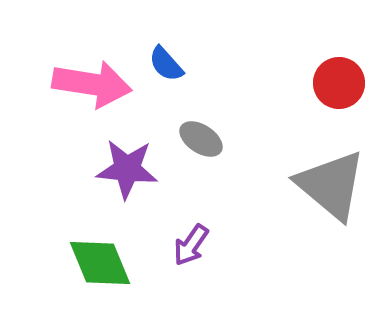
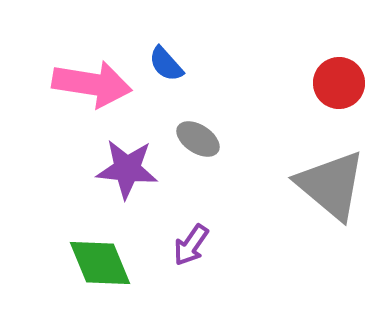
gray ellipse: moved 3 px left
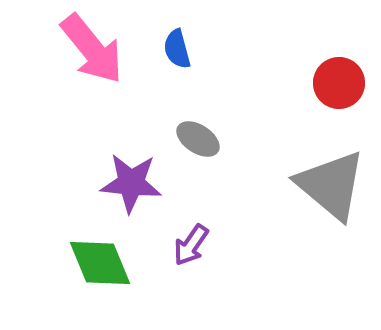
blue semicircle: moved 11 px right, 15 px up; rotated 27 degrees clockwise
pink arrow: moved 35 px up; rotated 42 degrees clockwise
purple star: moved 4 px right, 14 px down
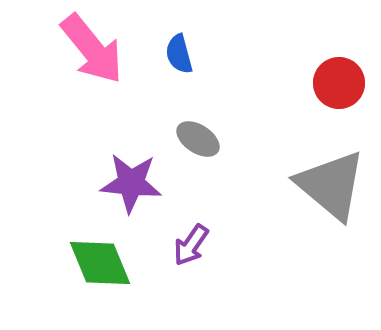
blue semicircle: moved 2 px right, 5 px down
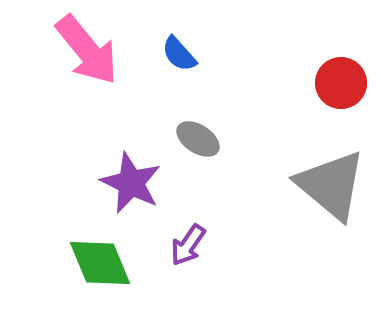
pink arrow: moved 5 px left, 1 px down
blue semicircle: rotated 27 degrees counterclockwise
red circle: moved 2 px right
purple star: rotated 20 degrees clockwise
purple arrow: moved 3 px left
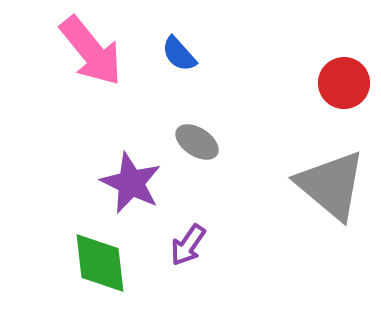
pink arrow: moved 4 px right, 1 px down
red circle: moved 3 px right
gray ellipse: moved 1 px left, 3 px down
green diamond: rotated 16 degrees clockwise
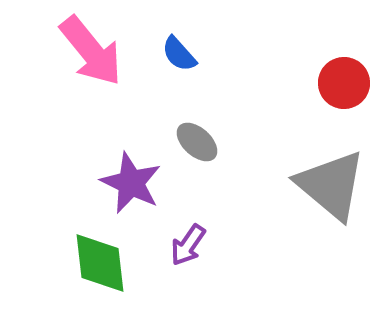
gray ellipse: rotated 9 degrees clockwise
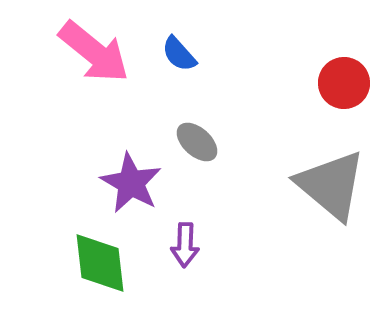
pink arrow: moved 3 px right, 1 px down; rotated 12 degrees counterclockwise
purple star: rotated 4 degrees clockwise
purple arrow: moved 3 px left; rotated 33 degrees counterclockwise
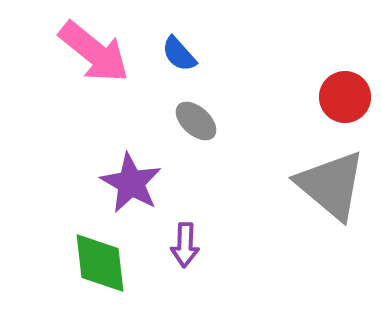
red circle: moved 1 px right, 14 px down
gray ellipse: moved 1 px left, 21 px up
